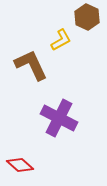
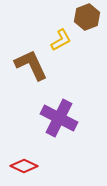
brown hexagon: rotated 15 degrees clockwise
red diamond: moved 4 px right, 1 px down; rotated 16 degrees counterclockwise
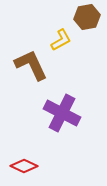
brown hexagon: rotated 10 degrees clockwise
purple cross: moved 3 px right, 5 px up
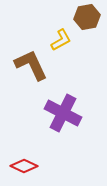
purple cross: moved 1 px right
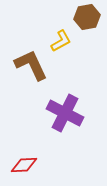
yellow L-shape: moved 1 px down
purple cross: moved 2 px right
red diamond: moved 1 px up; rotated 28 degrees counterclockwise
